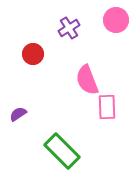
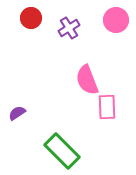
red circle: moved 2 px left, 36 px up
purple semicircle: moved 1 px left, 1 px up
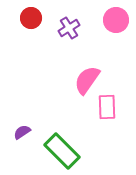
pink semicircle: rotated 56 degrees clockwise
purple semicircle: moved 5 px right, 19 px down
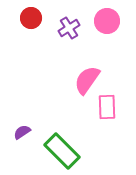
pink circle: moved 9 px left, 1 px down
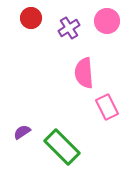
pink semicircle: moved 3 px left, 7 px up; rotated 40 degrees counterclockwise
pink rectangle: rotated 25 degrees counterclockwise
green rectangle: moved 4 px up
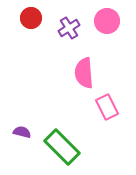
purple semicircle: rotated 48 degrees clockwise
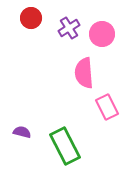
pink circle: moved 5 px left, 13 px down
green rectangle: moved 3 px right, 1 px up; rotated 18 degrees clockwise
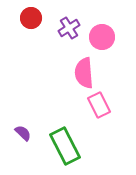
pink circle: moved 3 px down
pink rectangle: moved 8 px left, 2 px up
purple semicircle: moved 1 px right, 1 px down; rotated 30 degrees clockwise
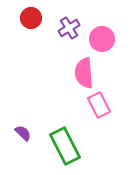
pink circle: moved 2 px down
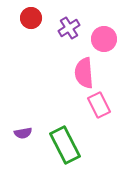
pink circle: moved 2 px right
purple semicircle: rotated 126 degrees clockwise
green rectangle: moved 1 px up
